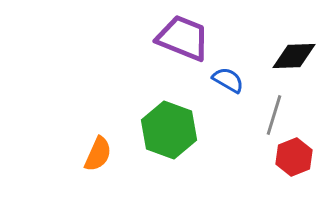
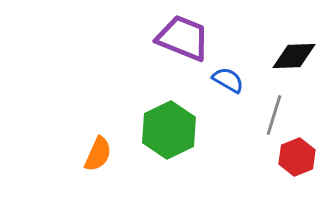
green hexagon: rotated 14 degrees clockwise
red hexagon: moved 3 px right
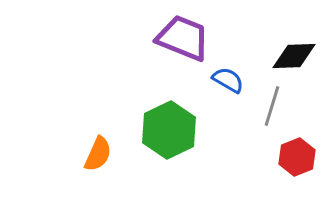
gray line: moved 2 px left, 9 px up
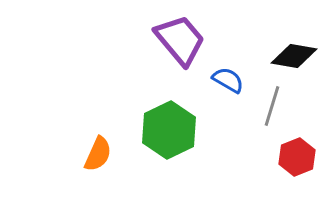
purple trapezoid: moved 3 px left, 2 px down; rotated 28 degrees clockwise
black diamond: rotated 12 degrees clockwise
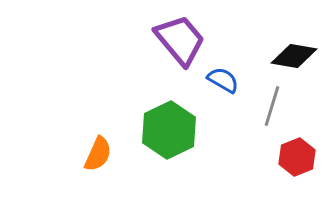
blue semicircle: moved 5 px left
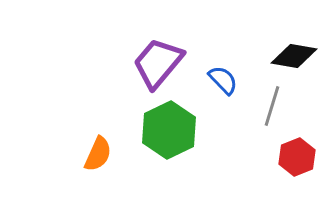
purple trapezoid: moved 22 px left, 23 px down; rotated 100 degrees counterclockwise
blue semicircle: rotated 16 degrees clockwise
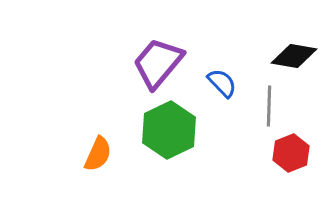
blue semicircle: moved 1 px left, 3 px down
gray line: moved 3 px left; rotated 15 degrees counterclockwise
red hexagon: moved 6 px left, 4 px up
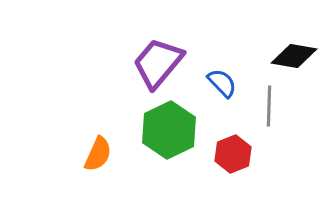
red hexagon: moved 58 px left, 1 px down
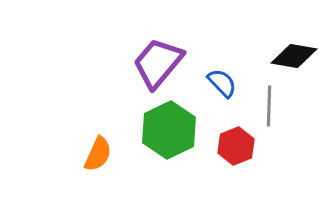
red hexagon: moved 3 px right, 8 px up
